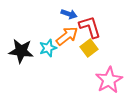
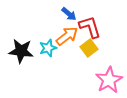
blue arrow: rotated 21 degrees clockwise
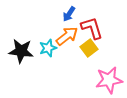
blue arrow: rotated 84 degrees clockwise
red L-shape: moved 2 px right, 1 px down
pink star: rotated 20 degrees clockwise
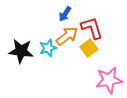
blue arrow: moved 4 px left
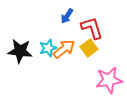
blue arrow: moved 2 px right, 2 px down
orange arrow: moved 3 px left, 13 px down
black star: moved 1 px left
